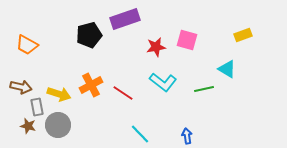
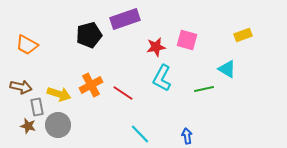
cyan L-shape: moved 1 px left, 4 px up; rotated 80 degrees clockwise
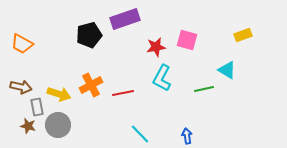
orange trapezoid: moved 5 px left, 1 px up
cyan triangle: moved 1 px down
red line: rotated 45 degrees counterclockwise
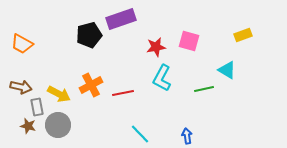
purple rectangle: moved 4 px left
pink square: moved 2 px right, 1 px down
yellow arrow: rotated 10 degrees clockwise
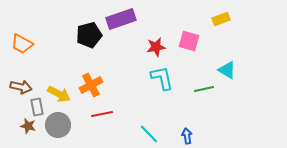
yellow rectangle: moved 22 px left, 16 px up
cyan L-shape: rotated 140 degrees clockwise
red line: moved 21 px left, 21 px down
cyan line: moved 9 px right
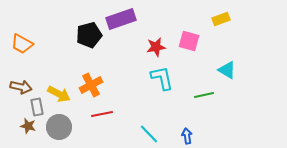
green line: moved 6 px down
gray circle: moved 1 px right, 2 px down
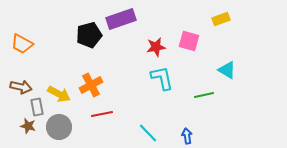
cyan line: moved 1 px left, 1 px up
